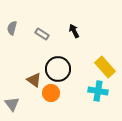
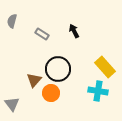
gray semicircle: moved 7 px up
brown triangle: rotated 35 degrees clockwise
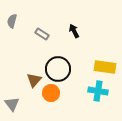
yellow rectangle: rotated 40 degrees counterclockwise
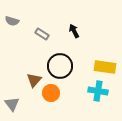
gray semicircle: rotated 88 degrees counterclockwise
black circle: moved 2 px right, 3 px up
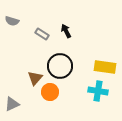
black arrow: moved 8 px left
brown triangle: moved 1 px right, 2 px up
orange circle: moved 1 px left, 1 px up
gray triangle: rotated 42 degrees clockwise
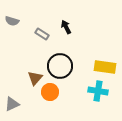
black arrow: moved 4 px up
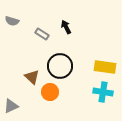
brown triangle: moved 3 px left, 1 px up; rotated 28 degrees counterclockwise
cyan cross: moved 5 px right, 1 px down
gray triangle: moved 1 px left, 2 px down
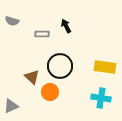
black arrow: moved 1 px up
gray rectangle: rotated 32 degrees counterclockwise
cyan cross: moved 2 px left, 6 px down
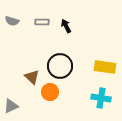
gray rectangle: moved 12 px up
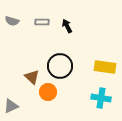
black arrow: moved 1 px right
orange circle: moved 2 px left
